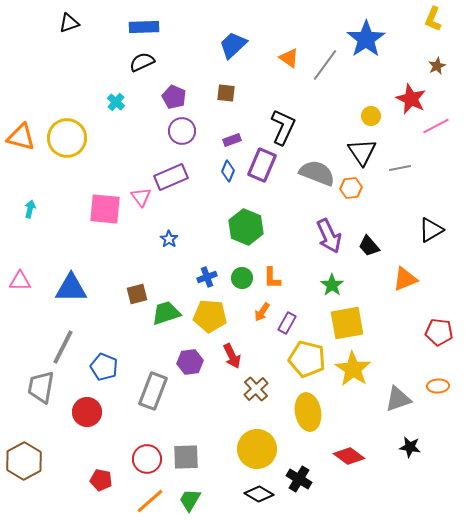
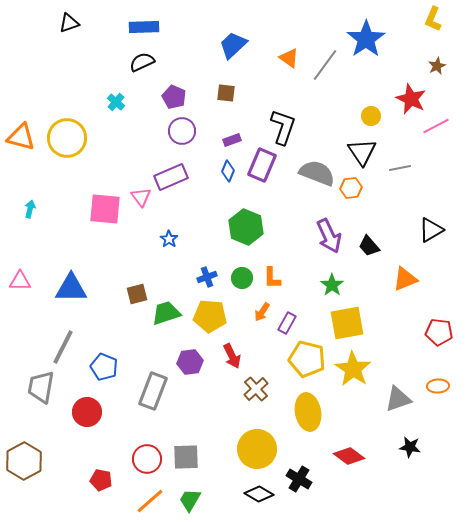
black L-shape at (283, 127): rotated 6 degrees counterclockwise
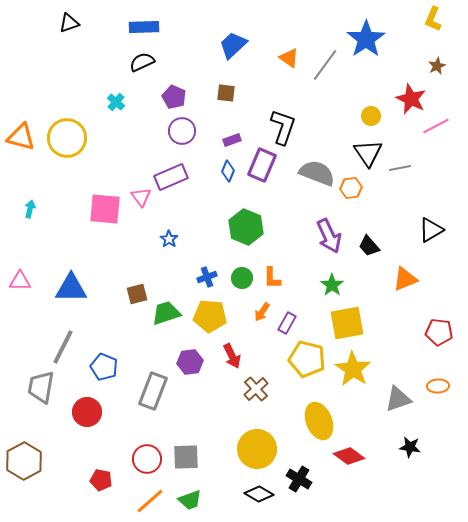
black triangle at (362, 152): moved 6 px right, 1 px down
yellow ellipse at (308, 412): moved 11 px right, 9 px down; rotated 12 degrees counterclockwise
green trapezoid at (190, 500): rotated 140 degrees counterclockwise
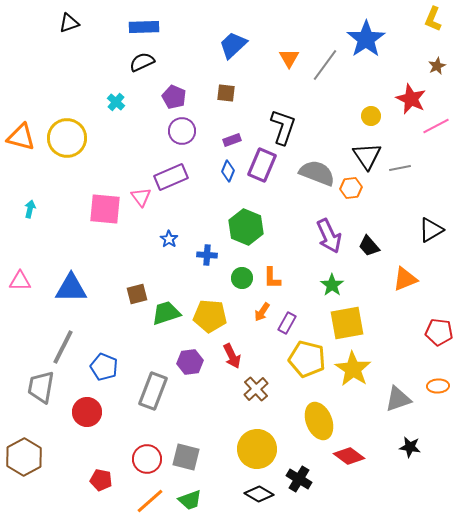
orange triangle at (289, 58): rotated 25 degrees clockwise
black triangle at (368, 153): moved 1 px left, 3 px down
blue cross at (207, 277): moved 22 px up; rotated 24 degrees clockwise
gray square at (186, 457): rotated 16 degrees clockwise
brown hexagon at (24, 461): moved 4 px up
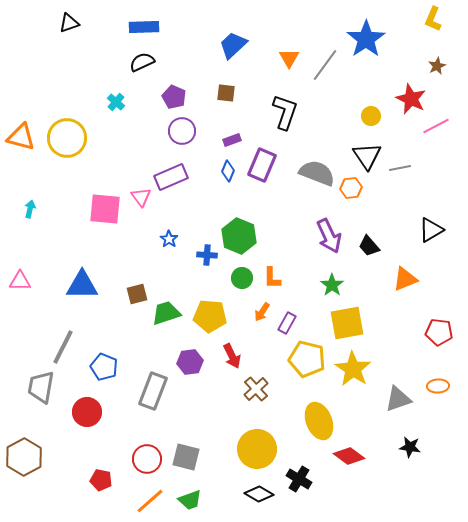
black L-shape at (283, 127): moved 2 px right, 15 px up
green hexagon at (246, 227): moved 7 px left, 9 px down
blue triangle at (71, 288): moved 11 px right, 3 px up
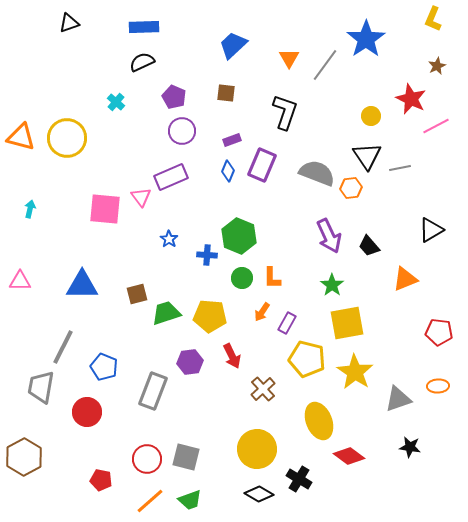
yellow star at (353, 369): moved 2 px right, 3 px down
brown cross at (256, 389): moved 7 px right
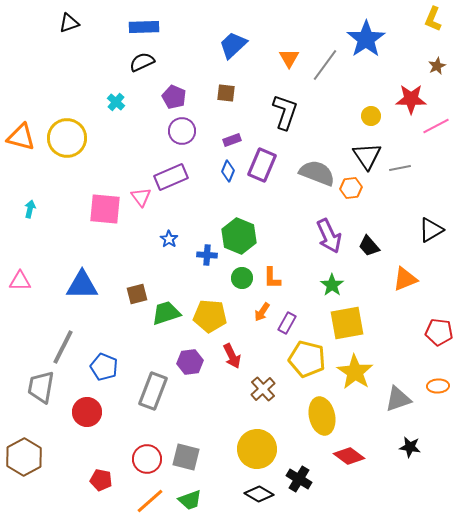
red star at (411, 99): rotated 24 degrees counterclockwise
yellow ellipse at (319, 421): moved 3 px right, 5 px up; rotated 9 degrees clockwise
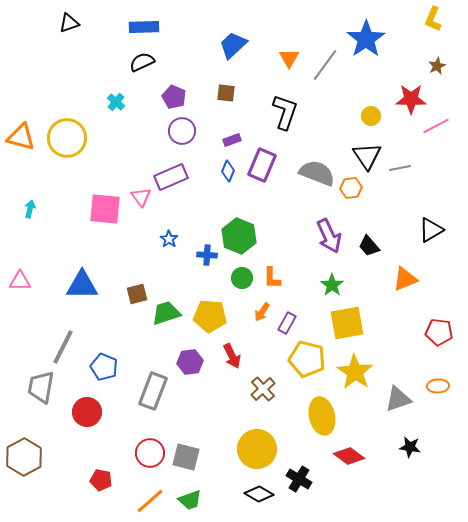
red circle at (147, 459): moved 3 px right, 6 px up
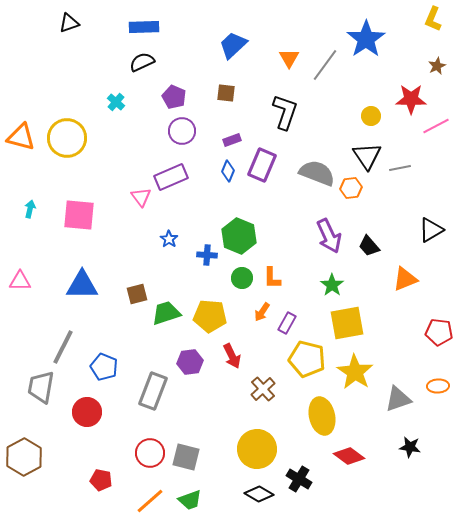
pink square at (105, 209): moved 26 px left, 6 px down
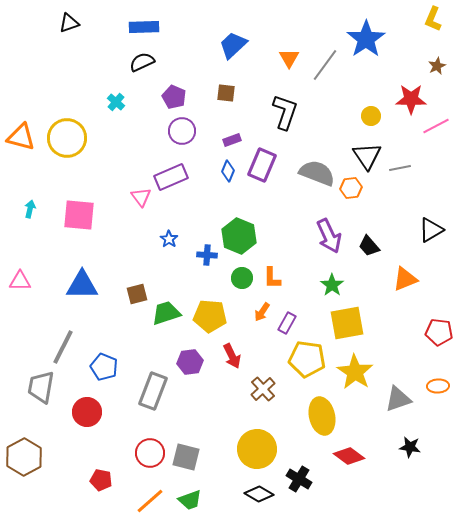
yellow pentagon at (307, 359): rotated 6 degrees counterclockwise
